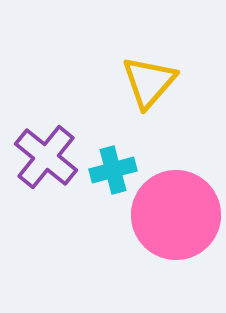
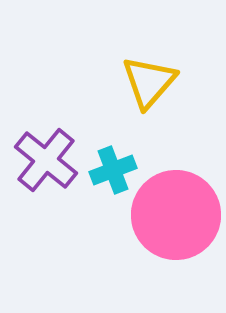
purple cross: moved 3 px down
cyan cross: rotated 6 degrees counterclockwise
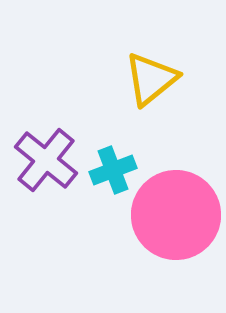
yellow triangle: moved 2 px right, 3 px up; rotated 10 degrees clockwise
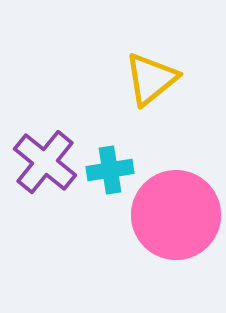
purple cross: moved 1 px left, 2 px down
cyan cross: moved 3 px left; rotated 12 degrees clockwise
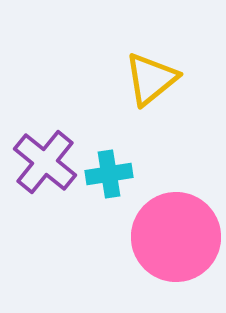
cyan cross: moved 1 px left, 4 px down
pink circle: moved 22 px down
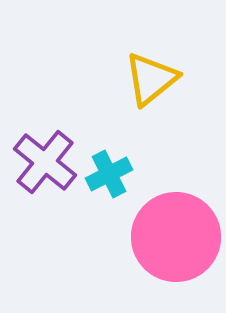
cyan cross: rotated 18 degrees counterclockwise
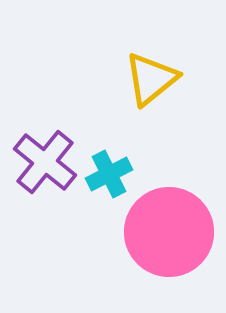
pink circle: moved 7 px left, 5 px up
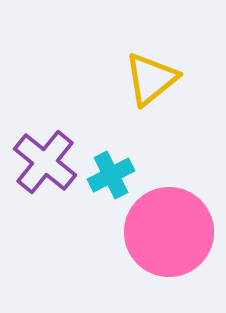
cyan cross: moved 2 px right, 1 px down
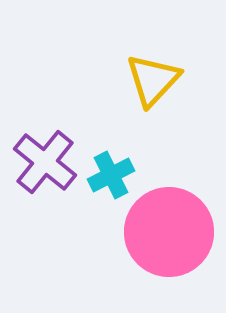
yellow triangle: moved 2 px right, 1 px down; rotated 8 degrees counterclockwise
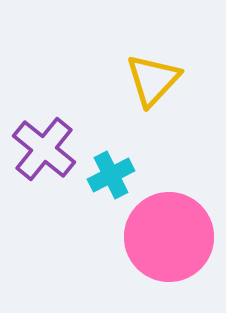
purple cross: moved 1 px left, 13 px up
pink circle: moved 5 px down
